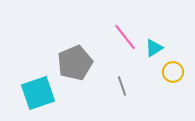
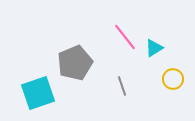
yellow circle: moved 7 px down
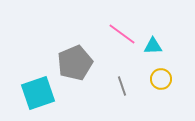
pink line: moved 3 px left, 3 px up; rotated 16 degrees counterclockwise
cyan triangle: moved 1 px left, 2 px up; rotated 30 degrees clockwise
yellow circle: moved 12 px left
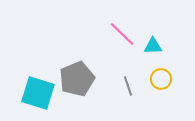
pink line: rotated 8 degrees clockwise
gray pentagon: moved 2 px right, 16 px down
gray line: moved 6 px right
cyan square: rotated 36 degrees clockwise
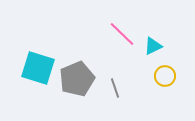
cyan triangle: rotated 24 degrees counterclockwise
yellow circle: moved 4 px right, 3 px up
gray line: moved 13 px left, 2 px down
cyan square: moved 25 px up
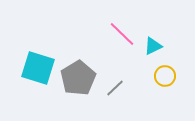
gray pentagon: moved 1 px right, 1 px up; rotated 8 degrees counterclockwise
gray line: rotated 66 degrees clockwise
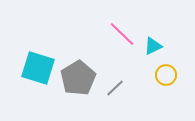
yellow circle: moved 1 px right, 1 px up
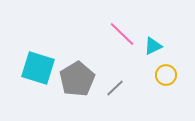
gray pentagon: moved 1 px left, 1 px down
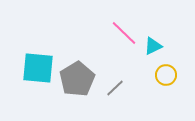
pink line: moved 2 px right, 1 px up
cyan square: rotated 12 degrees counterclockwise
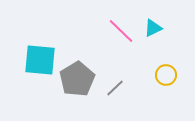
pink line: moved 3 px left, 2 px up
cyan triangle: moved 18 px up
cyan square: moved 2 px right, 8 px up
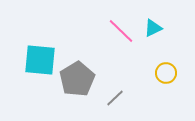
yellow circle: moved 2 px up
gray line: moved 10 px down
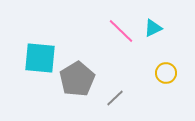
cyan square: moved 2 px up
